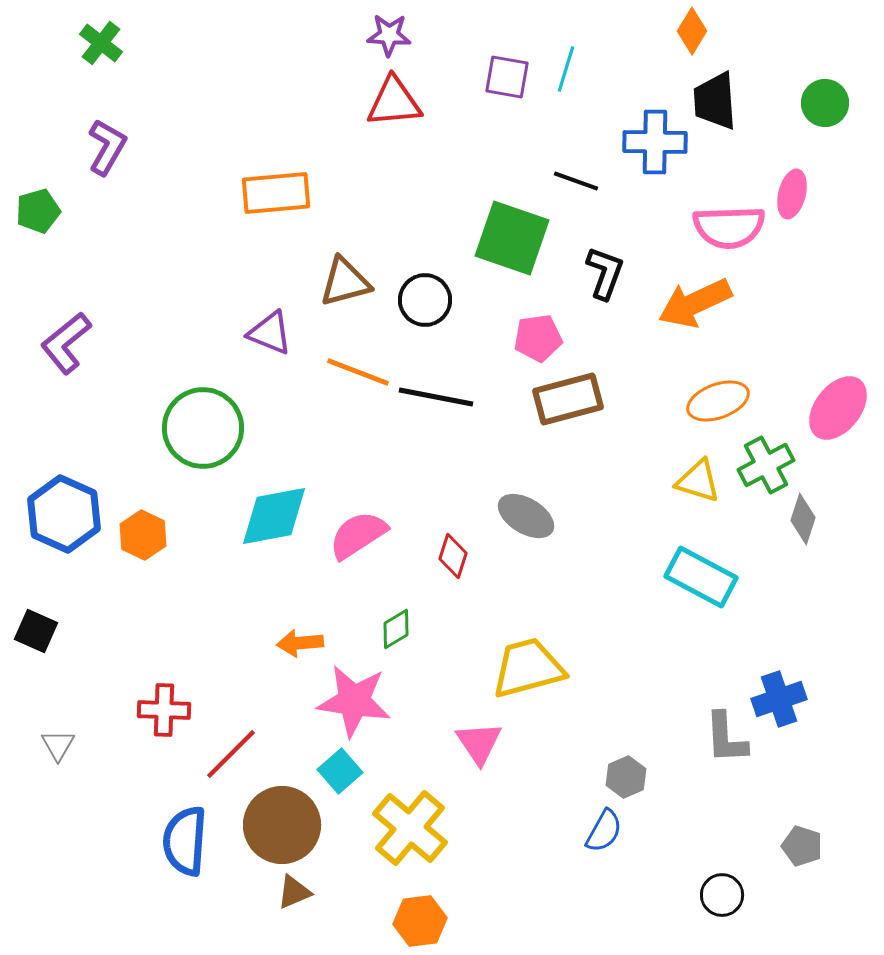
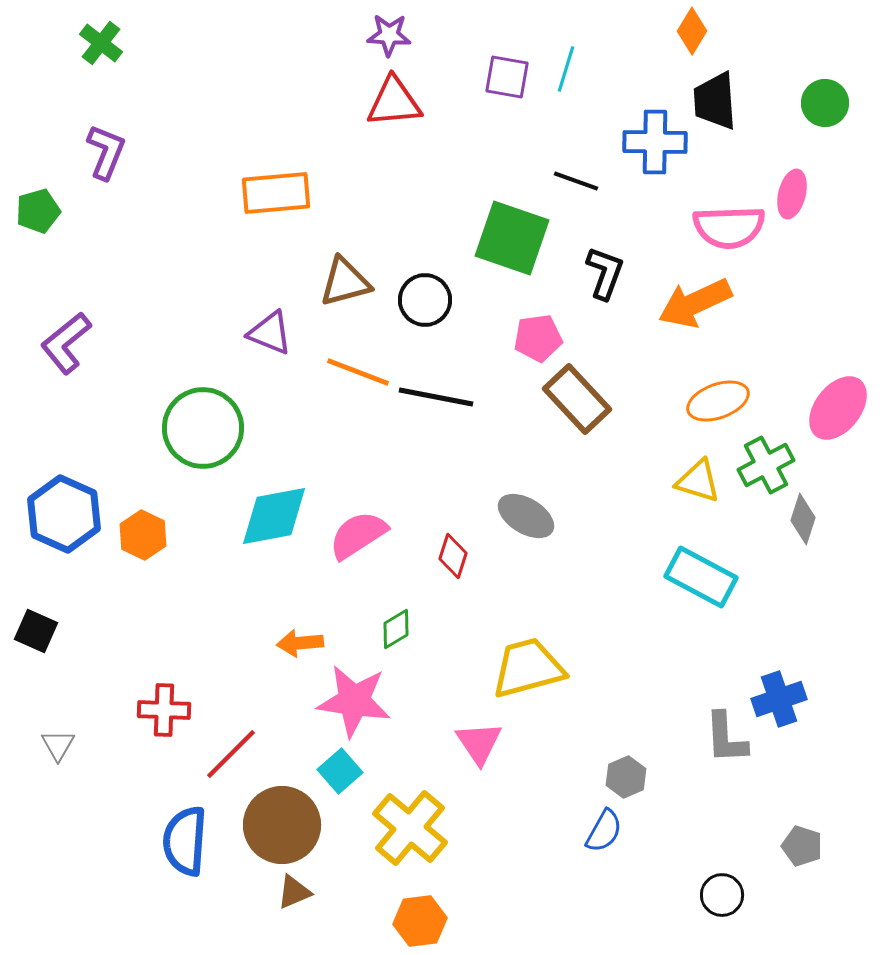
purple L-shape at (107, 147): moved 1 px left, 5 px down; rotated 8 degrees counterclockwise
brown rectangle at (568, 399): moved 9 px right; rotated 62 degrees clockwise
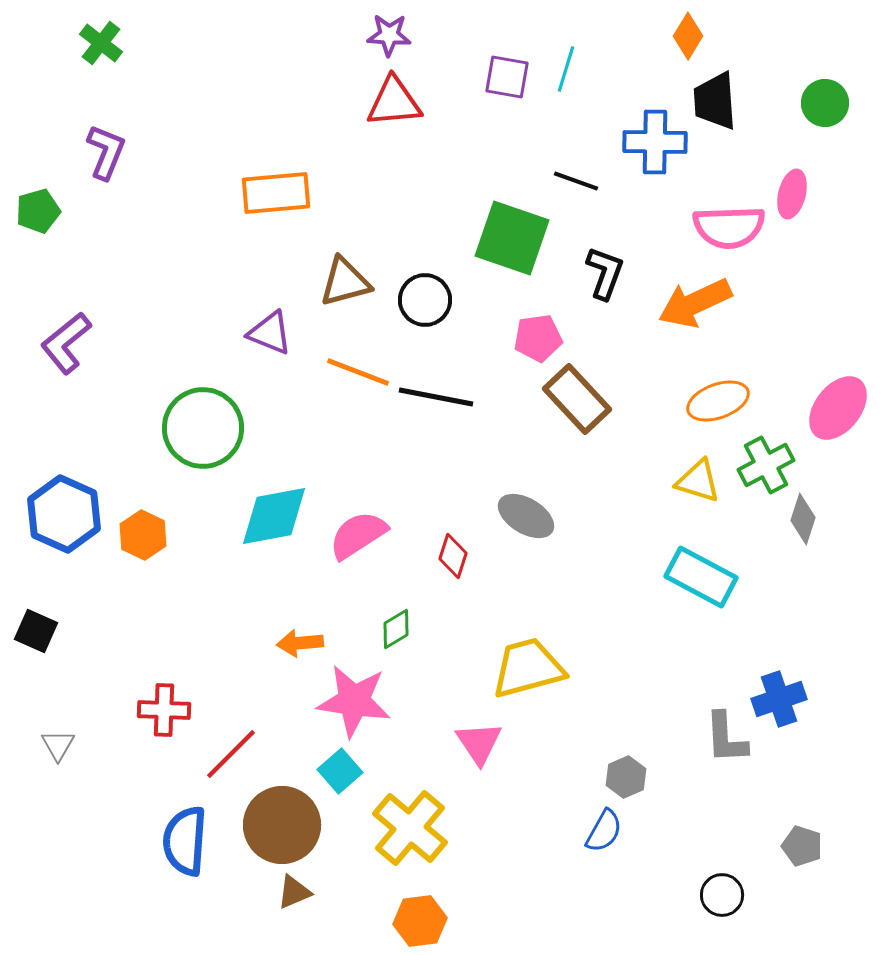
orange diamond at (692, 31): moved 4 px left, 5 px down
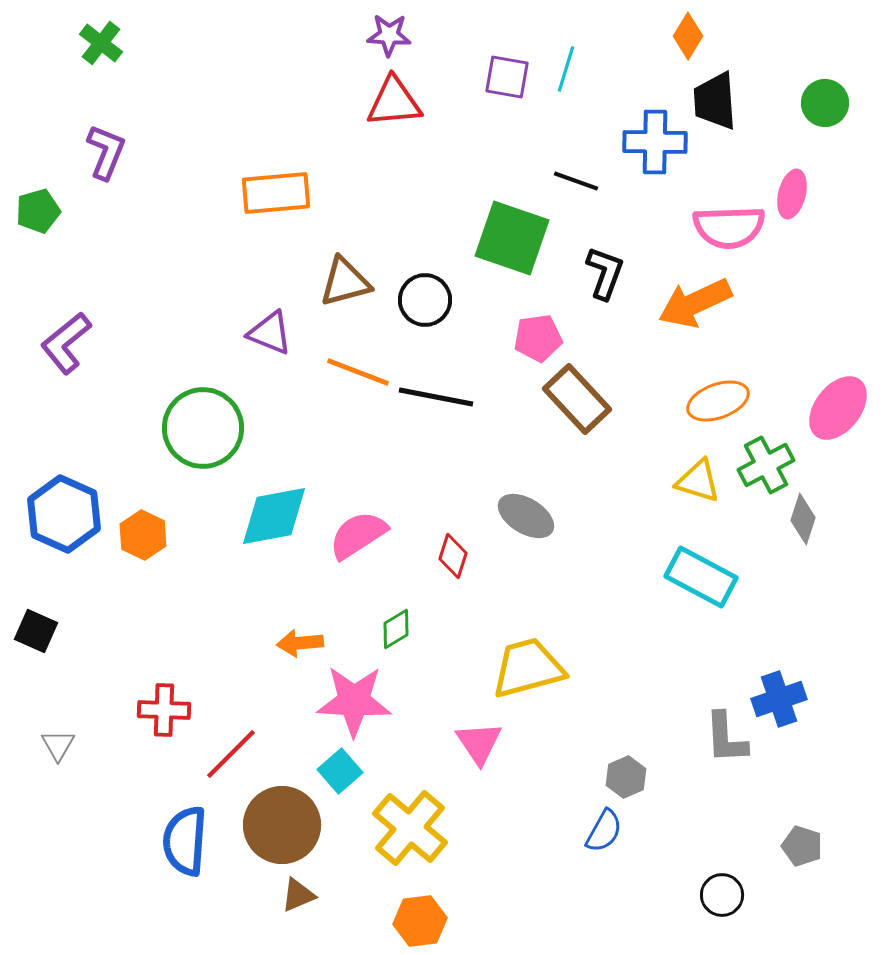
pink star at (354, 701): rotated 6 degrees counterclockwise
brown triangle at (294, 892): moved 4 px right, 3 px down
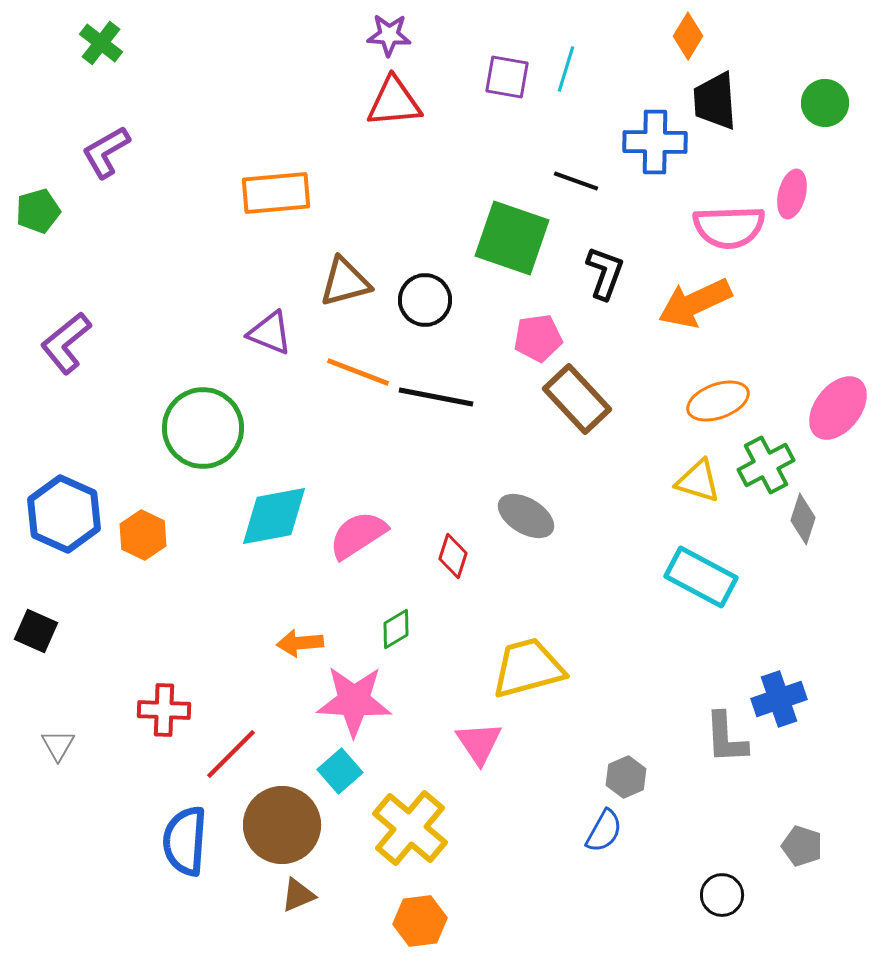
purple L-shape at (106, 152): rotated 142 degrees counterclockwise
